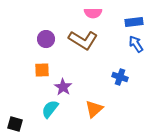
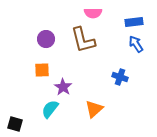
brown L-shape: rotated 44 degrees clockwise
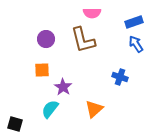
pink semicircle: moved 1 px left
blue rectangle: rotated 12 degrees counterclockwise
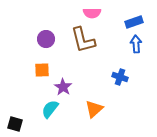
blue arrow: rotated 30 degrees clockwise
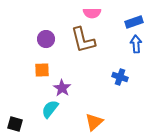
purple star: moved 1 px left, 1 px down
orange triangle: moved 13 px down
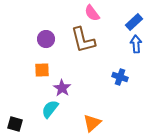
pink semicircle: rotated 54 degrees clockwise
blue rectangle: rotated 24 degrees counterclockwise
orange triangle: moved 2 px left, 1 px down
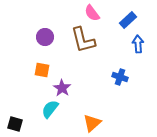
blue rectangle: moved 6 px left, 2 px up
purple circle: moved 1 px left, 2 px up
blue arrow: moved 2 px right
orange square: rotated 14 degrees clockwise
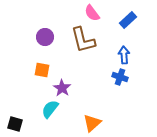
blue arrow: moved 14 px left, 11 px down
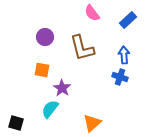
brown L-shape: moved 1 px left, 8 px down
black square: moved 1 px right, 1 px up
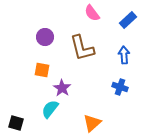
blue cross: moved 10 px down
